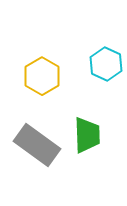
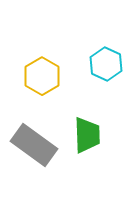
gray rectangle: moved 3 px left
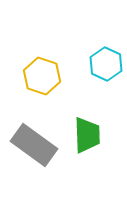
yellow hexagon: rotated 12 degrees counterclockwise
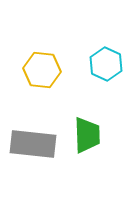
yellow hexagon: moved 6 px up; rotated 12 degrees counterclockwise
gray rectangle: moved 1 px left, 1 px up; rotated 30 degrees counterclockwise
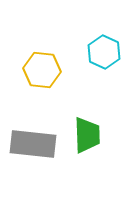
cyan hexagon: moved 2 px left, 12 px up
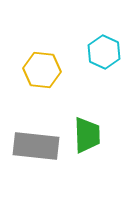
gray rectangle: moved 3 px right, 2 px down
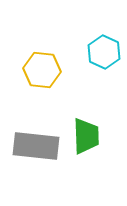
green trapezoid: moved 1 px left, 1 px down
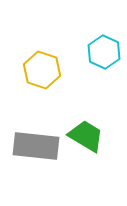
yellow hexagon: rotated 12 degrees clockwise
green trapezoid: rotated 57 degrees counterclockwise
